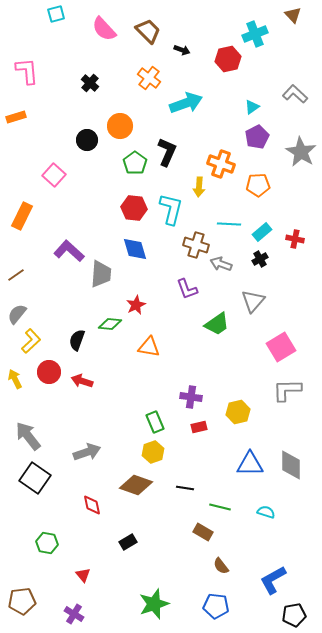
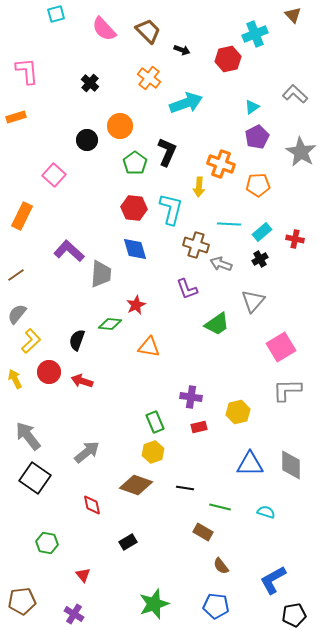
gray arrow at (87, 452): rotated 20 degrees counterclockwise
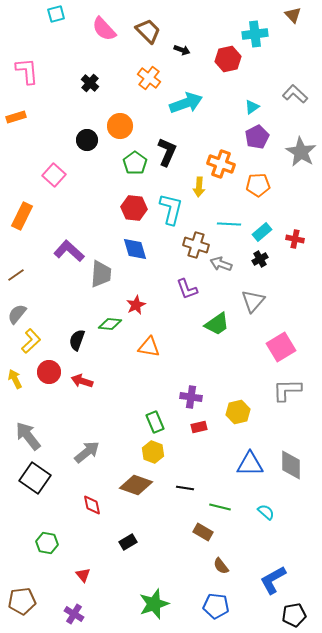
cyan cross at (255, 34): rotated 15 degrees clockwise
yellow hexagon at (153, 452): rotated 20 degrees counterclockwise
cyan semicircle at (266, 512): rotated 24 degrees clockwise
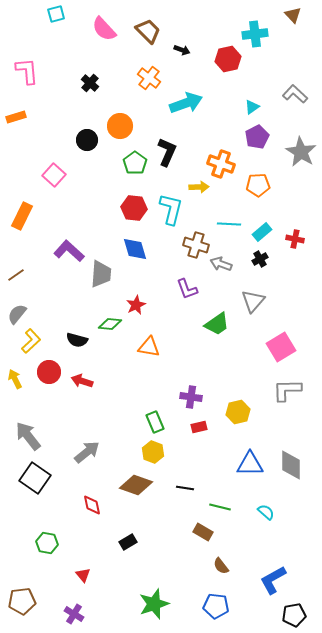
yellow arrow at (199, 187): rotated 96 degrees counterclockwise
black semicircle at (77, 340): rotated 95 degrees counterclockwise
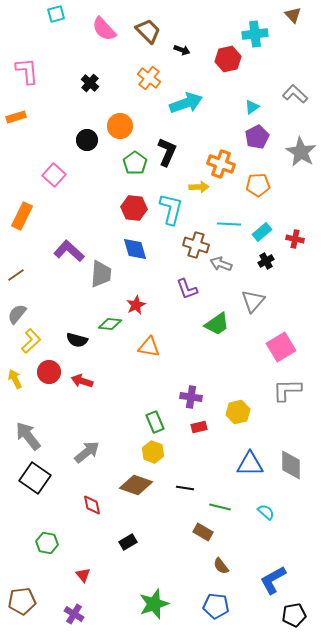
black cross at (260, 259): moved 6 px right, 2 px down
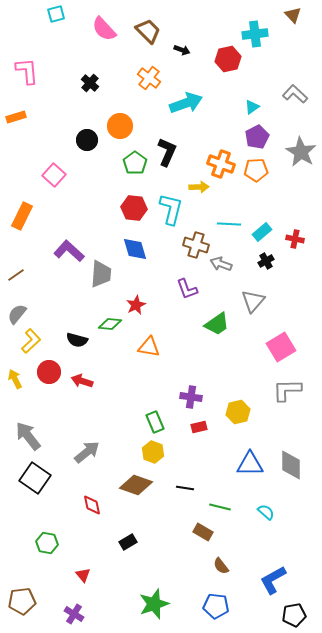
orange pentagon at (258, 185): moved 2 px left, 15 px up
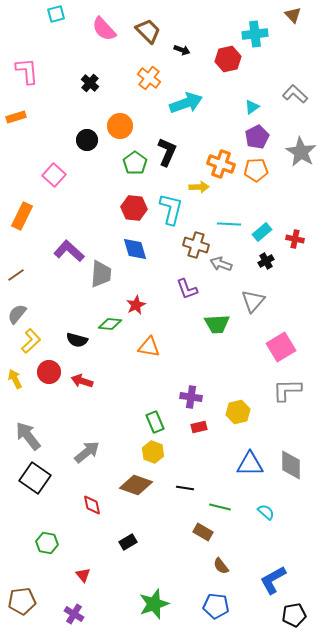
green trapezoid at (217, 324): rotated 32 degrees clockwise
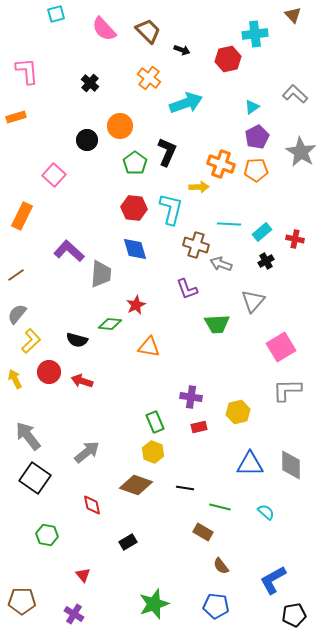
green hexagon at (47, 543): moved 8 px up
brown pentagon at (22, 601): rotated 8 degrees clockwise
